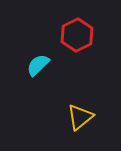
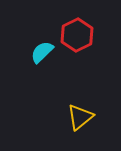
cyan semicircle: moved 4 px right, 13 px up
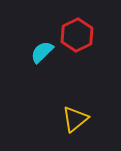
yellow triangle: moved 5 px left, 2 px down
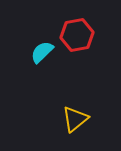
red hexagon: rotated 16 degrees clockwise
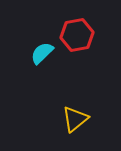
cyan semicircle: moved 1 px down
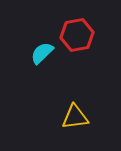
yellow triangle: moved 2 px up; rotated 32 degrees clockwise
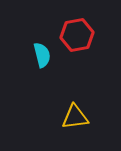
cyan semicircle: moved 2 px down; rotated 120 degrees clockwise
